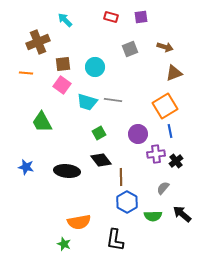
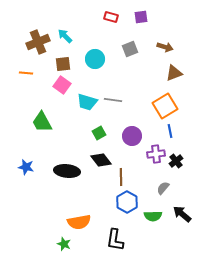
cyan arrow: moved 16 px down
cyan circle: moved 8 px up
purple circle: moved 6 px left, 2 px down
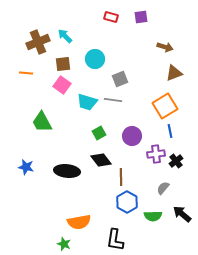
gray square: moved 10 px left, 30 px down
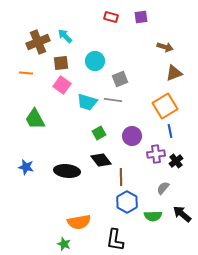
cyan circle: moved 2 px down
brown square: moved 2 px left, 1 px up
green trapezoid: moved 7 px left, 3 px up
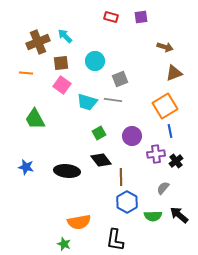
black arrow: moved 3 px left, 1 px down
